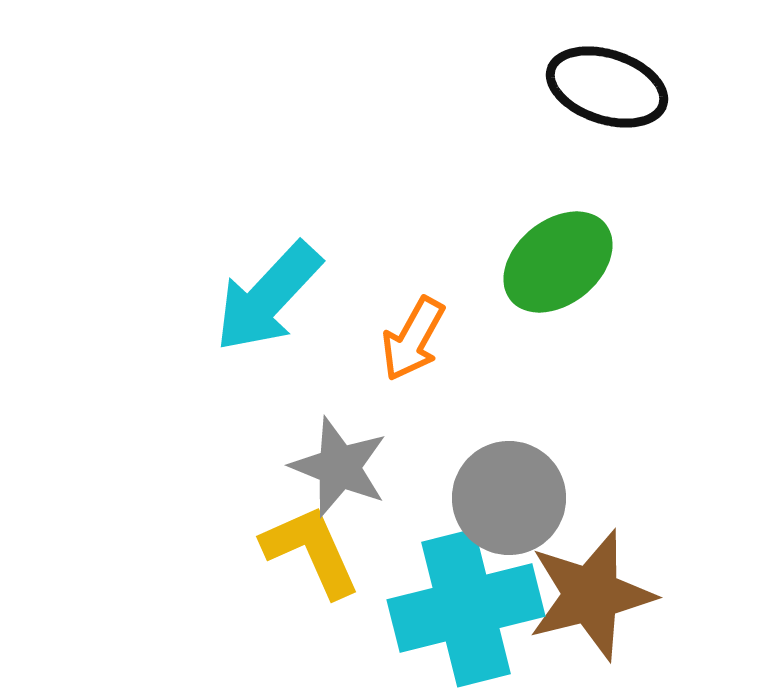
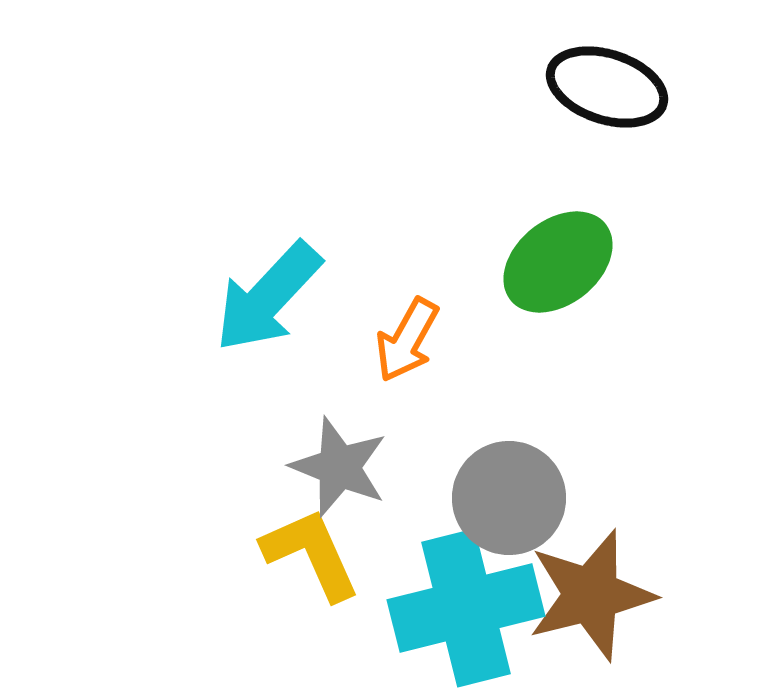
orange arrow: moved 6 px left, 1 px down
yellow L-shape: moved 3 px down
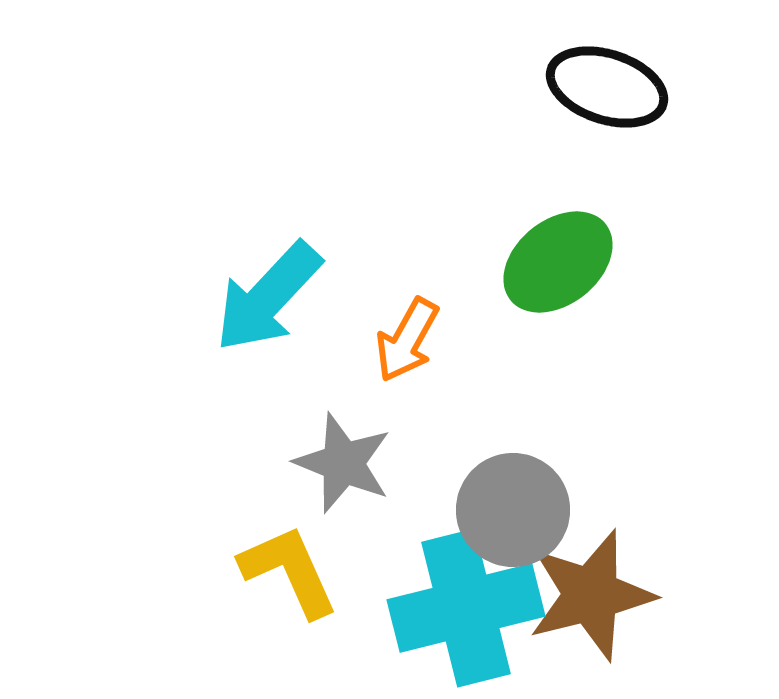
gray star: moved 4 px right, 4 px up
gray circle: moved 4 px right, 12 px down
yellow L-shape: moved 22 px left, 17 px down
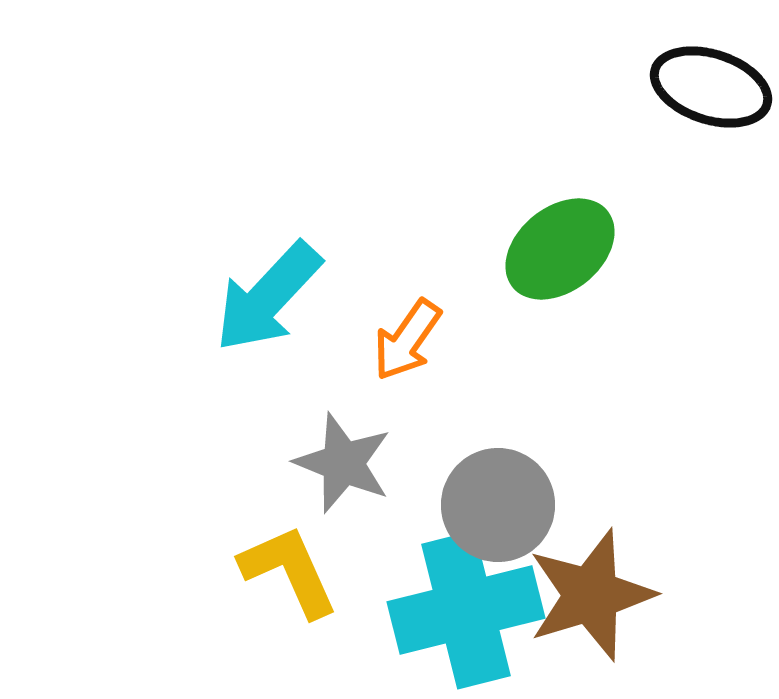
black ellipse: moved 104 px right
green ellipse: moved 2 px right, 13 px up
orange arrow: rotated 6 degrees clockwise
gray circle: moved 15 px left, 5 px up
brown star: rotated 3 degrees counterclockwise
cyan cross: moved 2 px down
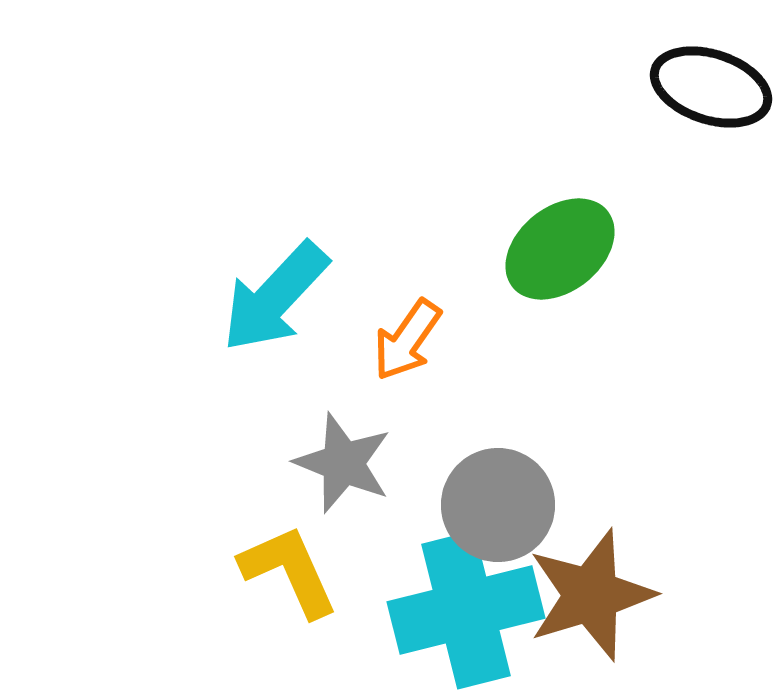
cyan arrow: moved 7 px right
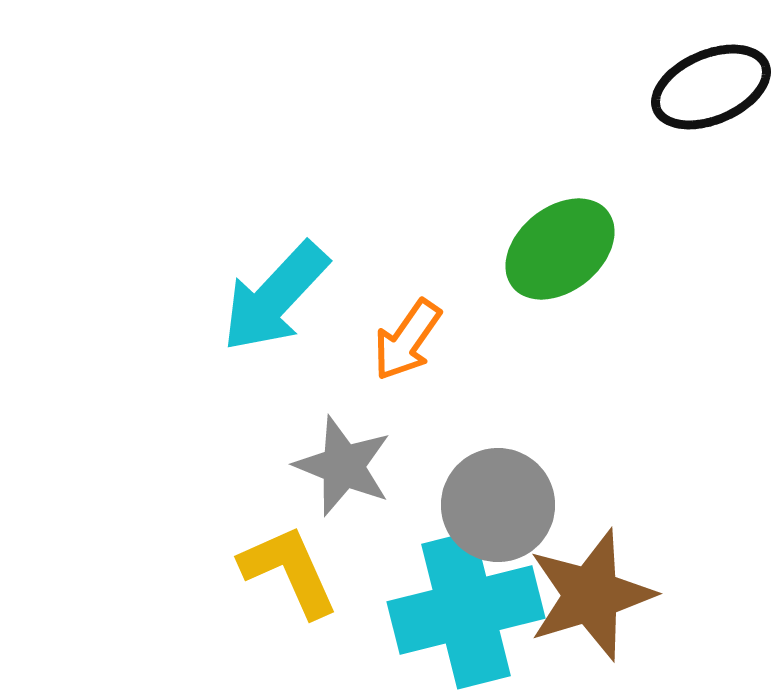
black ellipse: rotated 41 degrees counterclockwise
gray star: moved 3 px down
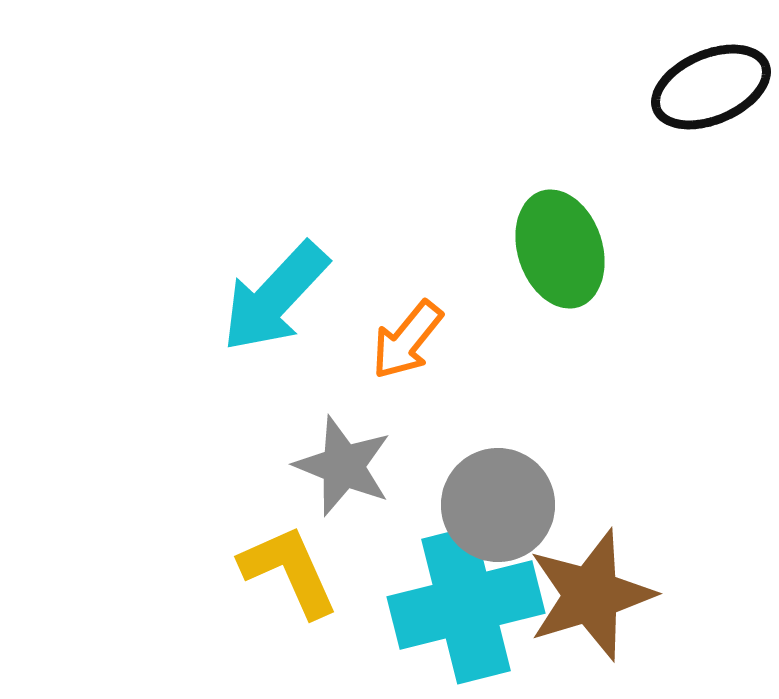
green ellipse: rotated 69 degrees counterclockwise
orange arrow: rotated 4 degrees clockwise
cyan cross: moved 5 px up
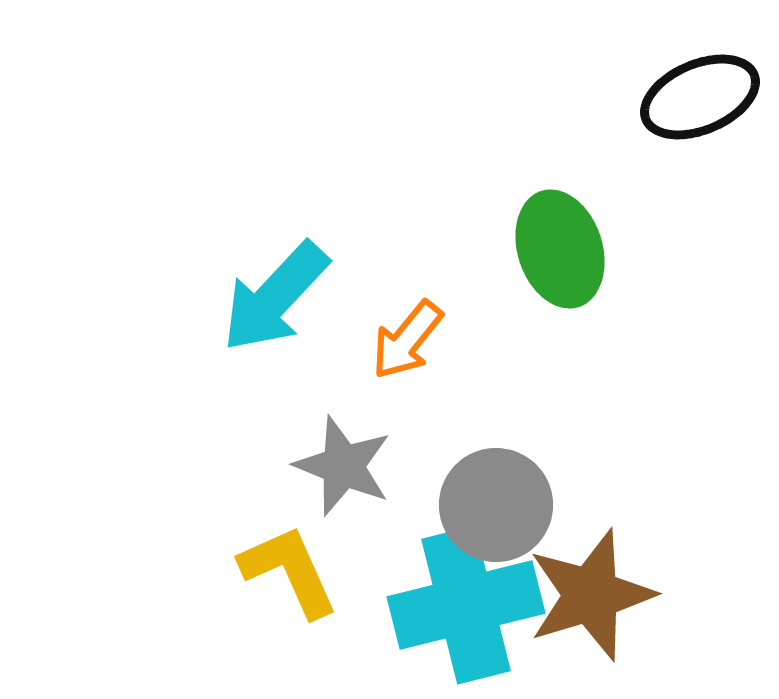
black ellipse: moved 11 px left, 10 px down
gray circle: moved 2 px left
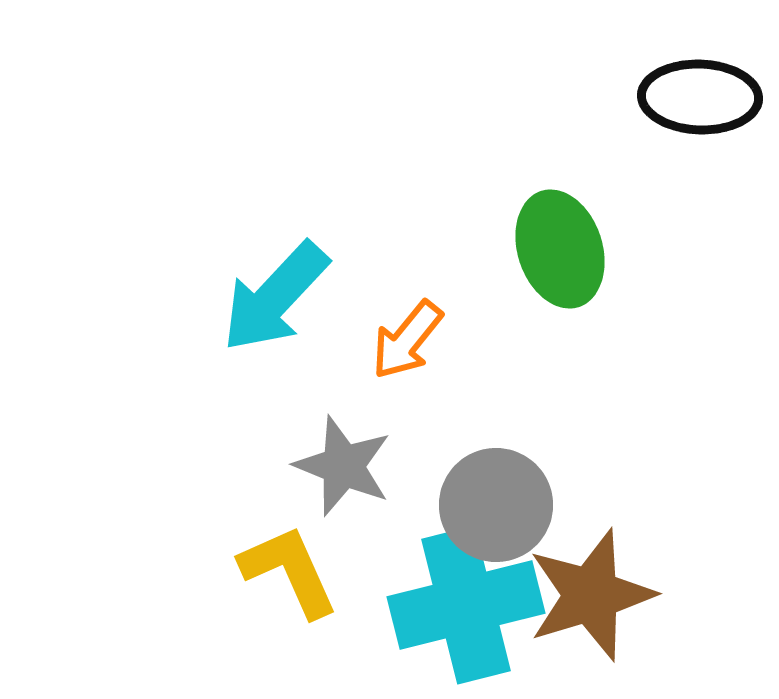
black ellipse: rotated 25 degrees clockwise
